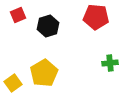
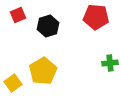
yellow pentagon: moved 1 px left, 2 px up
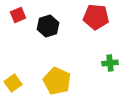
yellow pentagon: moved 14 px right, 10 px down; rotated 16 degrees counterclockwise
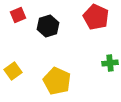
red pentagon: rotated 20 degrees clockwise
yellow square: moved 12 px up
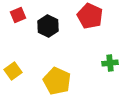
red pentagon: moved 6 px left, 1 px up
black hexagon: rotated 15 degrees counterclockwise
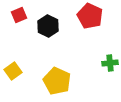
red square: moved 1 px right
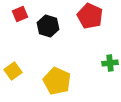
red square: moved 1 px right, 1 px up
black hexagon: rotated 10 degrees counterclockwise
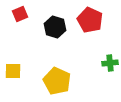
red pentagon: moved 4 px down
black hexagon: moved 7 px right, 1 px down
yellow square: rotated 36 degrees clockwise
